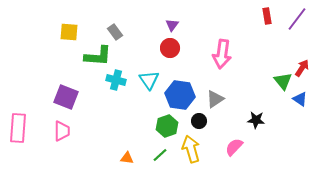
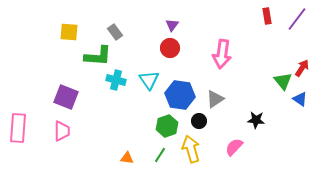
green line: rotated 14 degrees counterclockwise
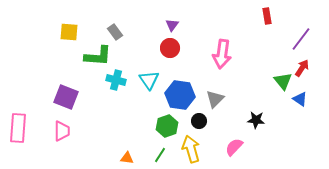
purple line: moved 4 px right, 20 px down
gray triangle: rotated 12 degrees counterclockwise
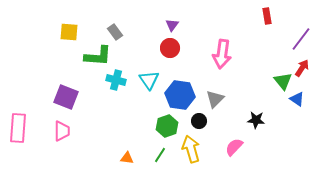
blue triangle: moved 3 px left
